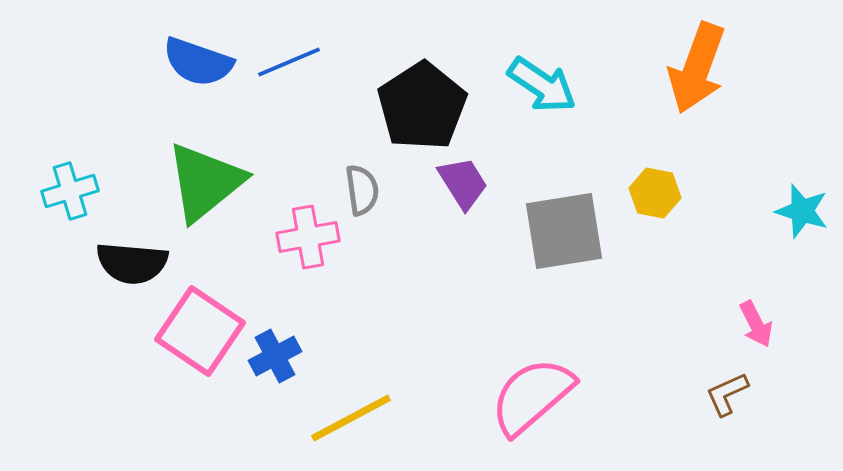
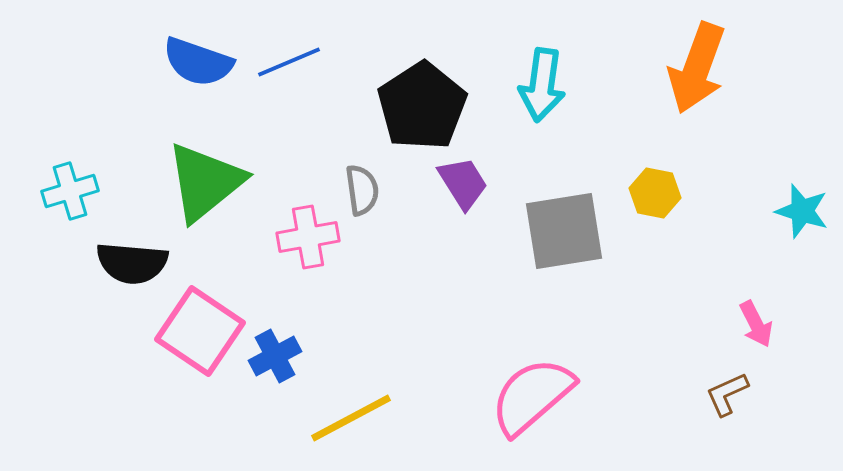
cyan arrow: rotated 64 degrees clockwise
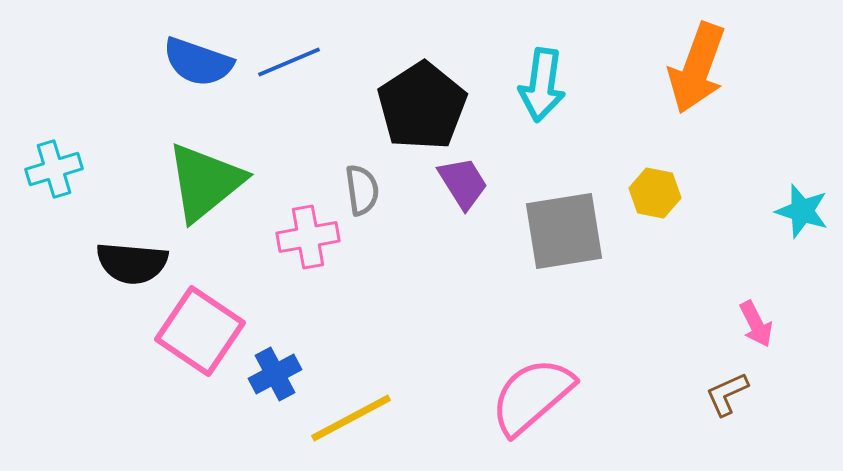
cyan cross: moved 16 px left, 22 px up
blue cross: moved 18 px down
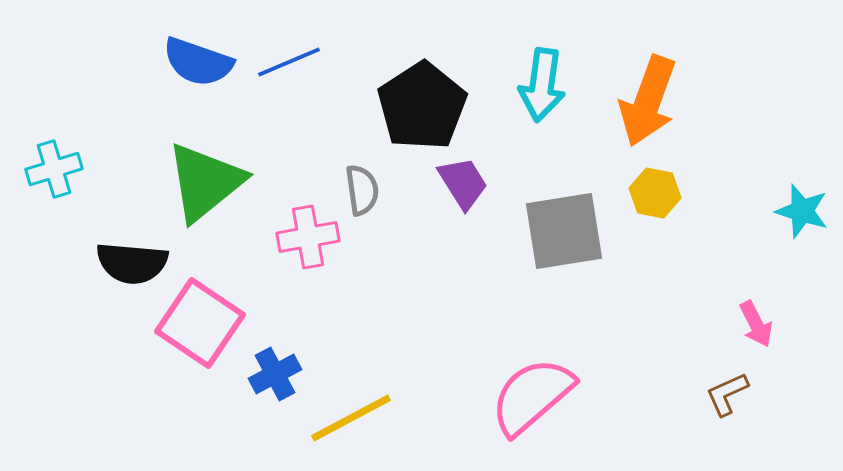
orange arrow: moved 49 px left, 33 px down
pink square: moved 8 px up
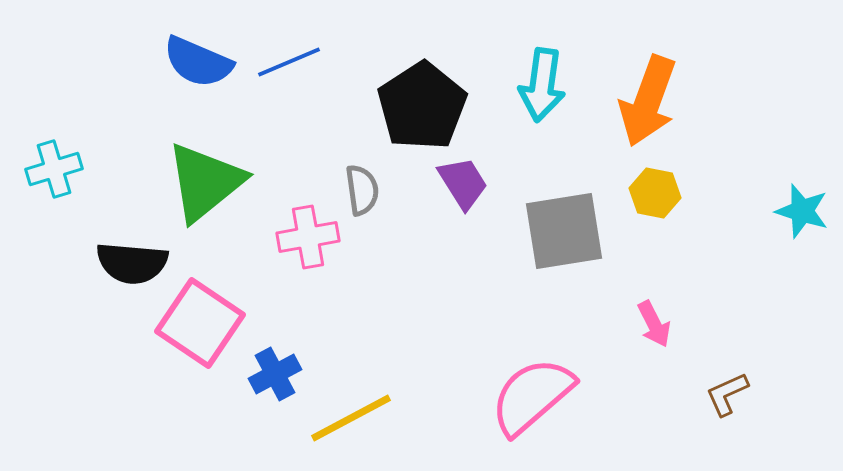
blue semicircle: rotated 4 degrees clockwise
pink arrow: moved 102 px left
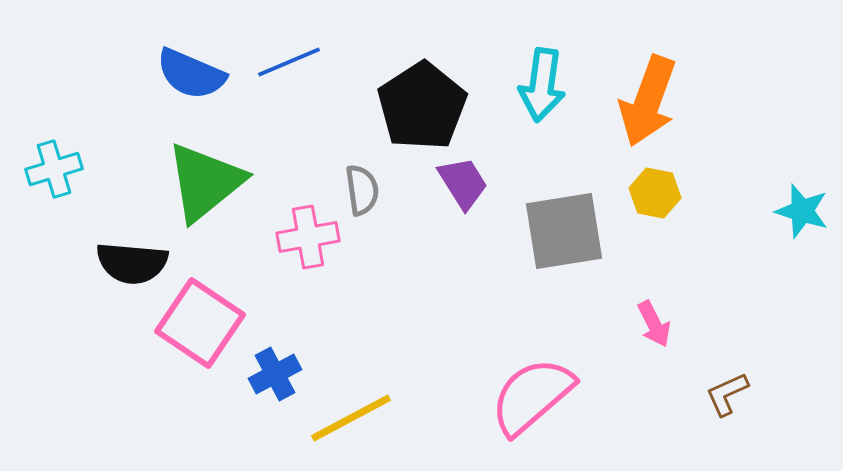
blue semicircle: moved 7 px left, 12 px down
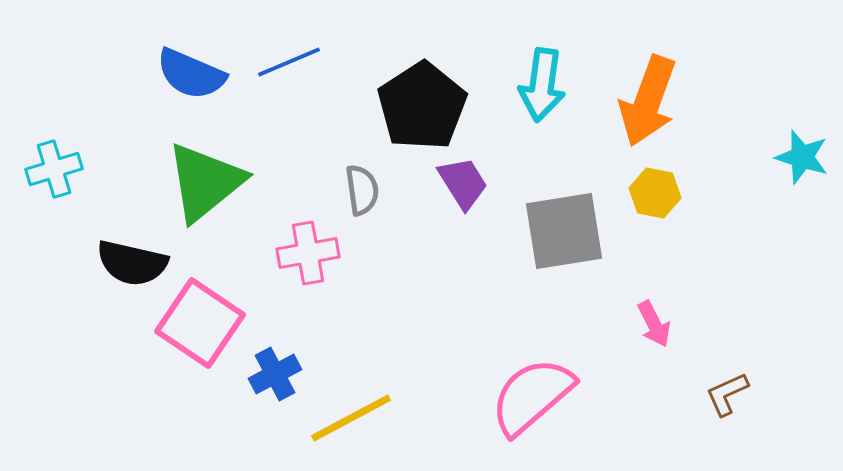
cyan star: moved 54 px up
pink cross: moved 16 px down
black semicircle: rotated 8 degrees clockwise
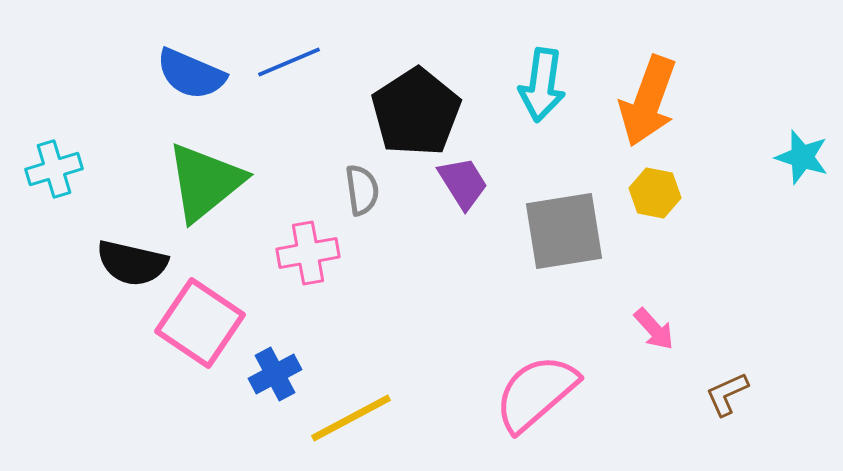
black pentagon: moved 6 px left, 6 px down
pink arrow: moved 5 px down; rotated 15 degrees counterclockwise
pink semicircle: moved 4 px right, 3 px up
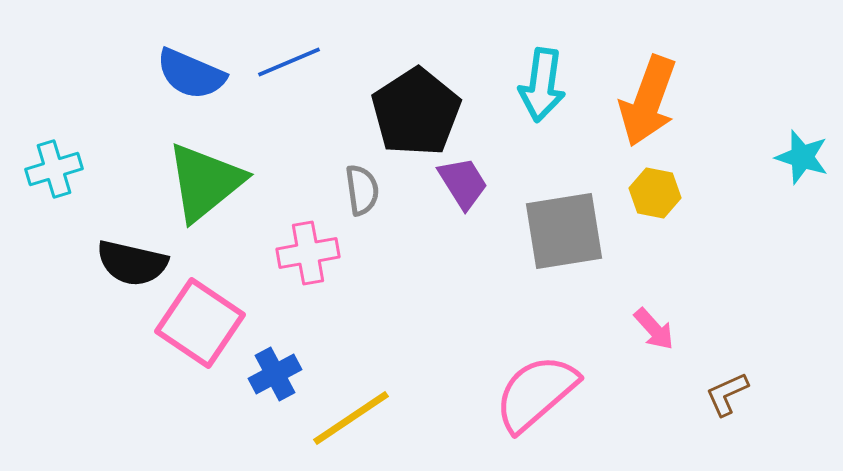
yellow line: rotated 6 degrees counterclockwise
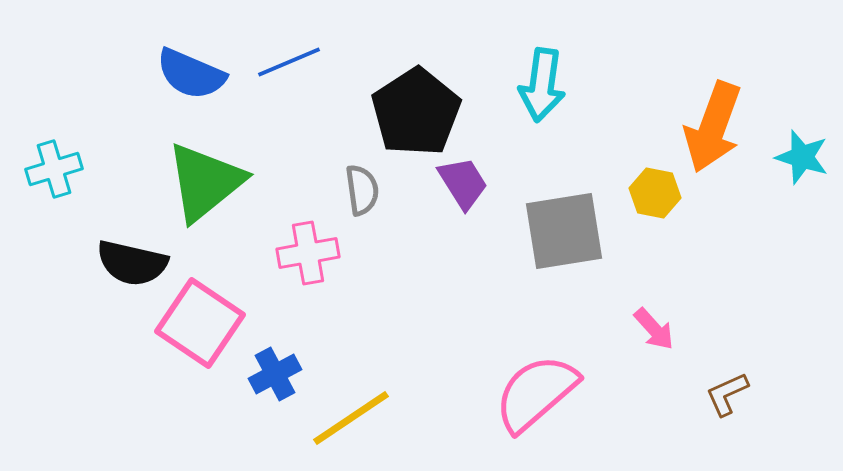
orange arrow: moved 65 px right, 26 px down
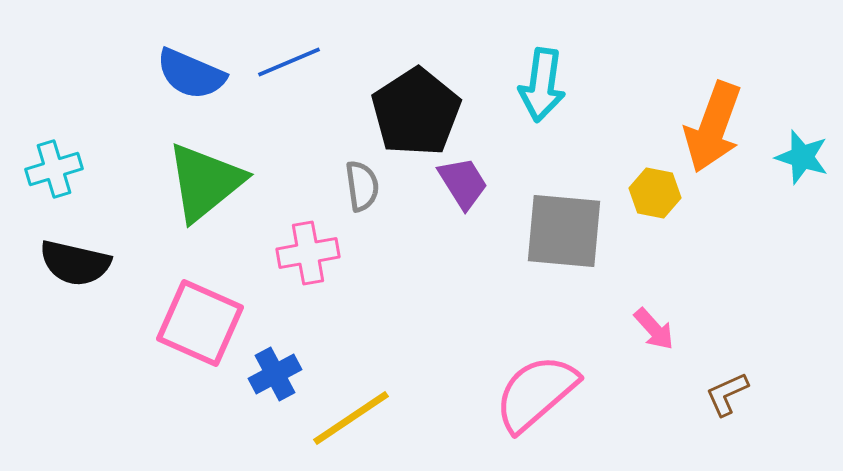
gray semicircle: moved 4 px up
gray square: rotated 14 degrees clockwise
black semicircle: moved 57 px left
pink square: rotated 10 degrees counterclockwise
